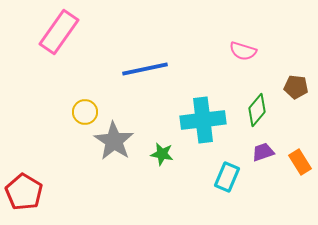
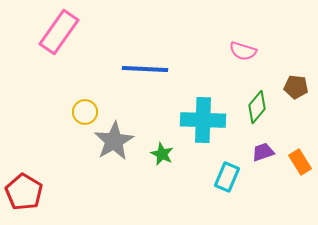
blue line: rotated 15 degrees clockwise
green diamond: moved 3 px up
cyan cross: rotated 9 degrees clockwise
gray star: rotated 9 degrees clockwise
green star: rotated 15 degrees clockwise
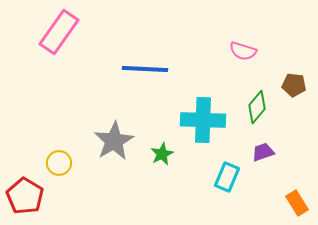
brown pentagon: moved 2 px left, 2 px up
yellow circle: moved 26 px left, 51 px down
green star: rotated 20 degrees clockwise
orange rectangle: moved 3 px left, 41 px down
red pentagon: moved 1 px right, 4 px down
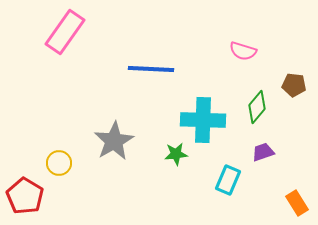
pink rectangle: moved 6 px right
blue line: moved 6 px right
green star: moved 14 px right; rotated 20 degrees clockwise
cyan rectangle: moved 1 px right, 3 px down
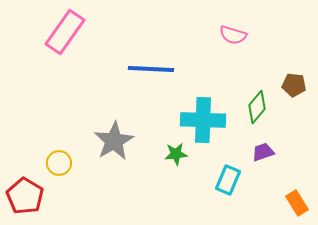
pink semicircle: moved 10 px left, 16 px up
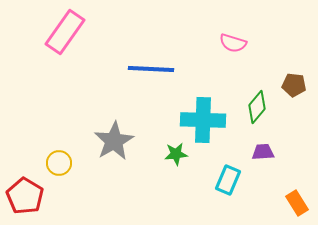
pink semicircle: moved 8 px down
purple trapezoid: rotated 15 degrees clockwise
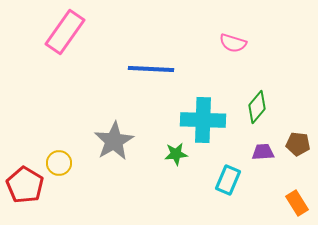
brown pentagon: moved 4 px right, 59 px down
red pentagon: moved 11 px up
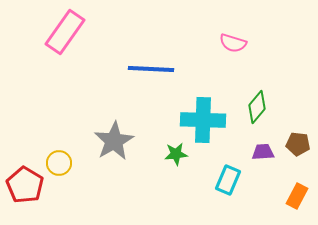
orange rectangle: moved 7 px up; rotated 60 degrees clockwise
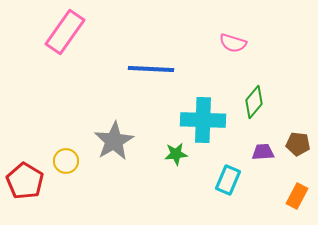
green diamond: moved 3 px left, 5 px up
yellow circle: moved 7 px right, 2 px up
red pentagon: moved 4 px up
